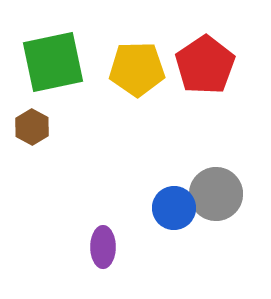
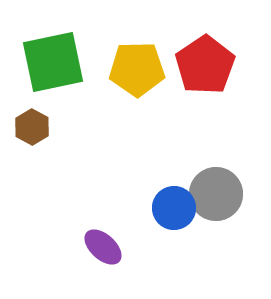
purple ellipse: rotated 48 degrees counterclockwise
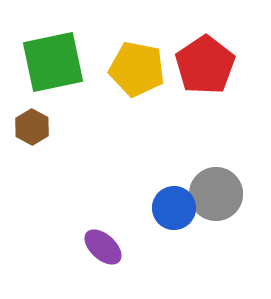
yellow pentagon: rotated 12 degrees clockwise
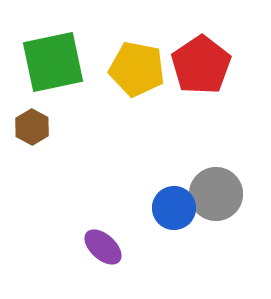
red pentagon: moved 4 px left
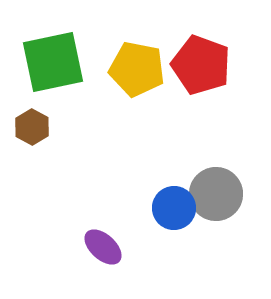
red pentagon: rotated 18 degrees counterclockwise
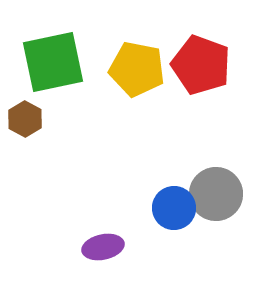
brown hexagon: moved 7 px left, 8 px up
purple ellipse: rotated 54 degrees counterclockwise
